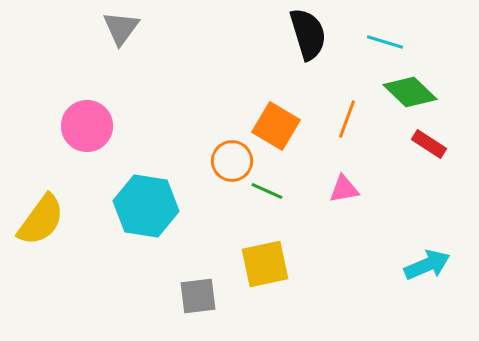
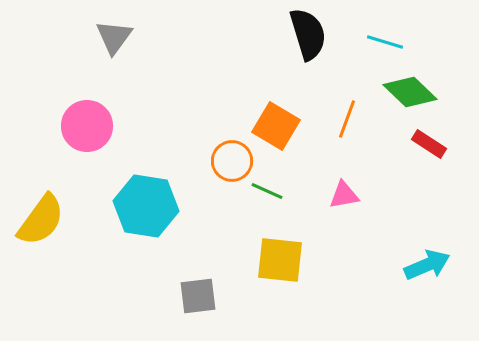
gray triangle: moved 7 px left, 9 px down
pink triangle: moved 6 px down
yellow square: moved 15 px right, 4 px up; rotated 18 degrees clockwise
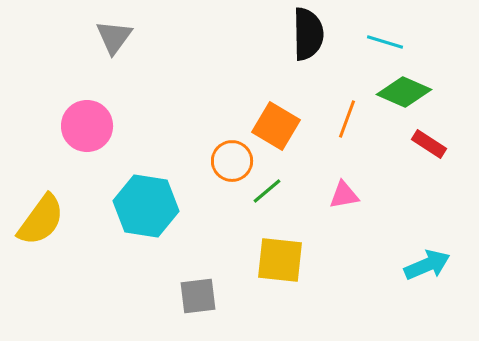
black semicircle: rotated 16 degrees clockwise
green diamond: moved 6 px left; rotated 20 degrees counterclockwise
green line: rotated 64 degrees counterclockwise
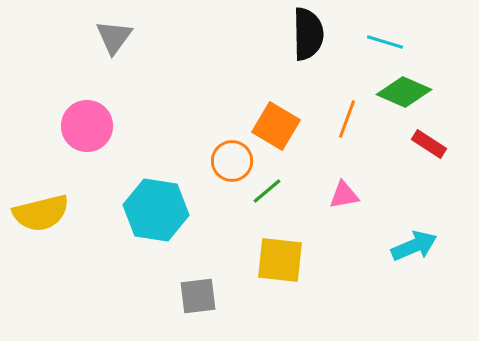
cyan hexagon: moved 10 px right, 4 px down
yellow semicircle: moved 7 px up; rotated 40 degrees clockwise
cyan arrow: moved 13 px left, 19 px up
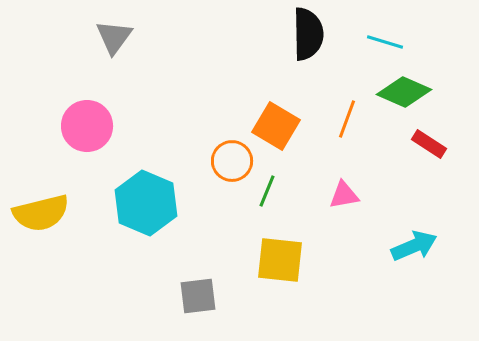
green line: rotated 28 degrees counterclockwise
cyan hexagon: moved 10 px left, 7 px up; rotated 14 degrees clockwise
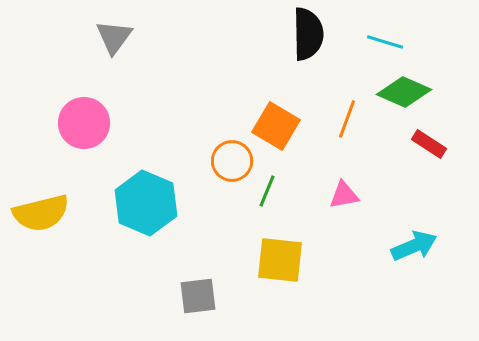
pink circle: moved 3 px left, 3 px up
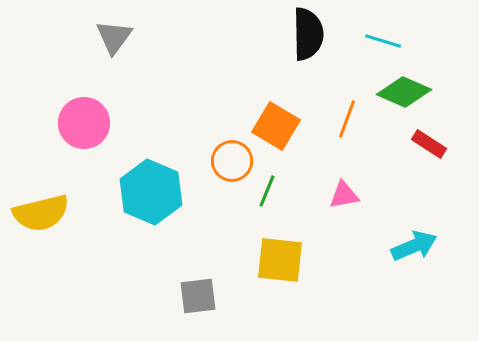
cyan line: moved 2 px left, 1 px up
cyan hexagon: moved 5 px right, 11 px up
